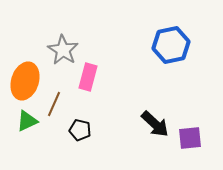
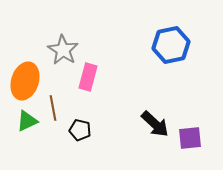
brown line: moved 1 px left, 4 px down; rotated 35 degrees counterclockwise
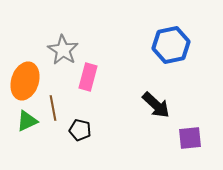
black arrow: moved 1 px right, 19 px up
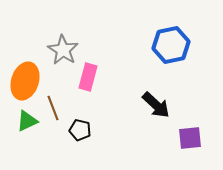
brown line: rotated 10 degrees counterclockwise
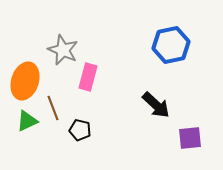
gray star: rotated 8 degrees counterclockwise
